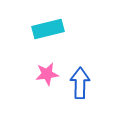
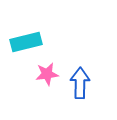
cyan rectangle: moved 22 px left, 13 px down
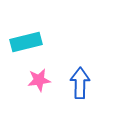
pink star: moved 8 px left, 6 px down
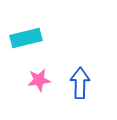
cyan rectangle: moved 4 px up
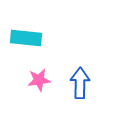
cyan rectangle: rotated 20 degrees clockwise
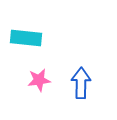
blue arrow: moved 1 px right
